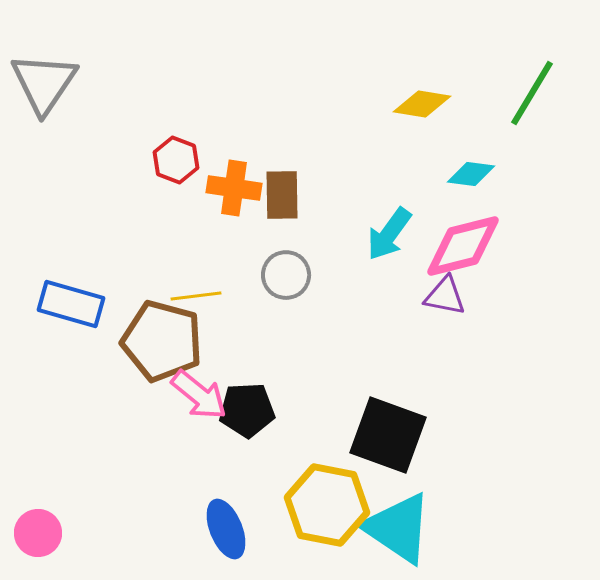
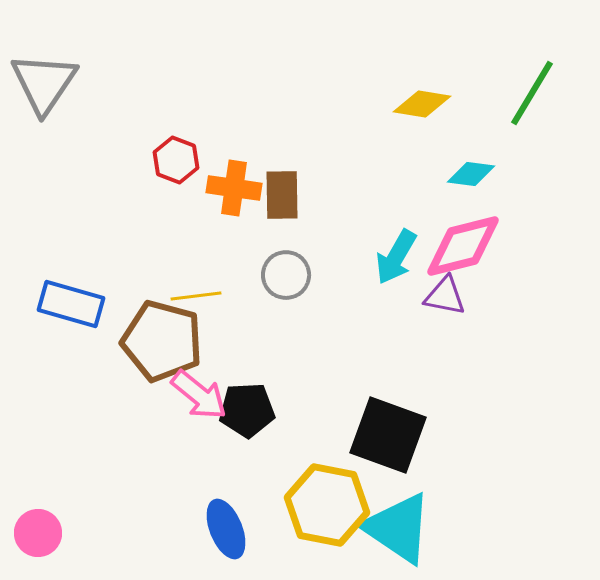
cyan arrow: moved 7 px right, 23 px down; rotated 6 degrees counterclockwise
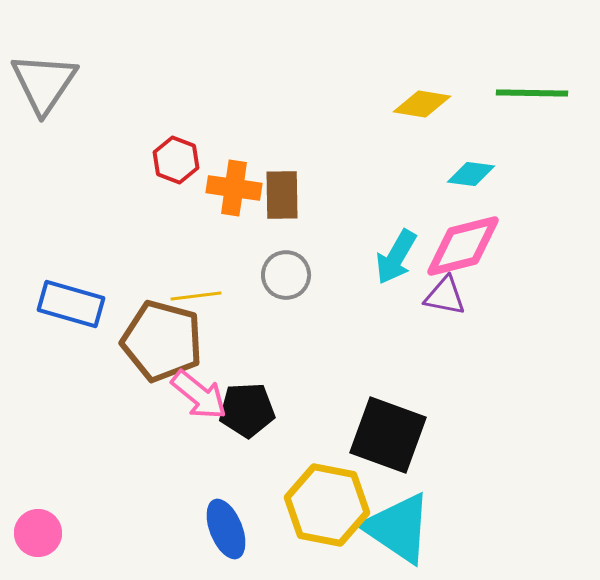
green line: rotated 60 degrees clockwise
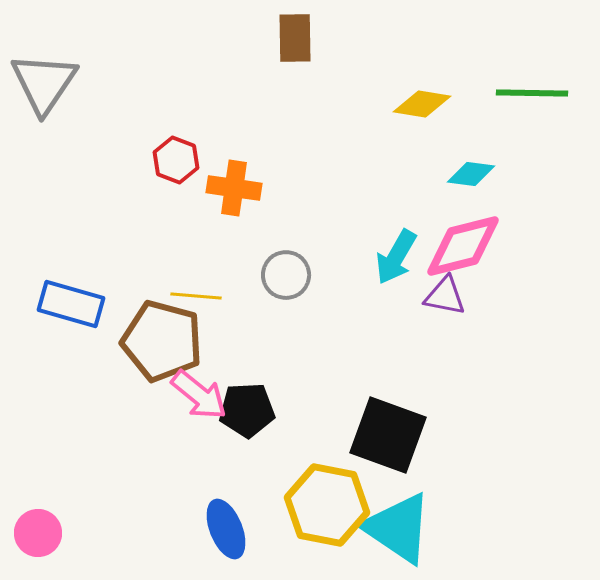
brown rectangle: moved 13 px right, 157 px up
yellow line: rotated 12 degrees clockwise
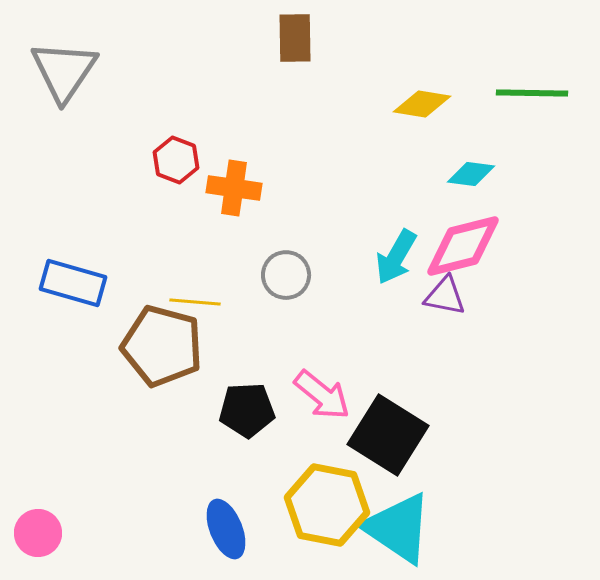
gray triangle: moved 20 px right, 12 px up
yellow line: moved 1 px left, 6 px down
blue rectangle: moved 2 px right, 21 px up
brown pentagon: moved 5 px down
pink arrow: moved 123 px right
black square: rotated 12 degrees clockwise
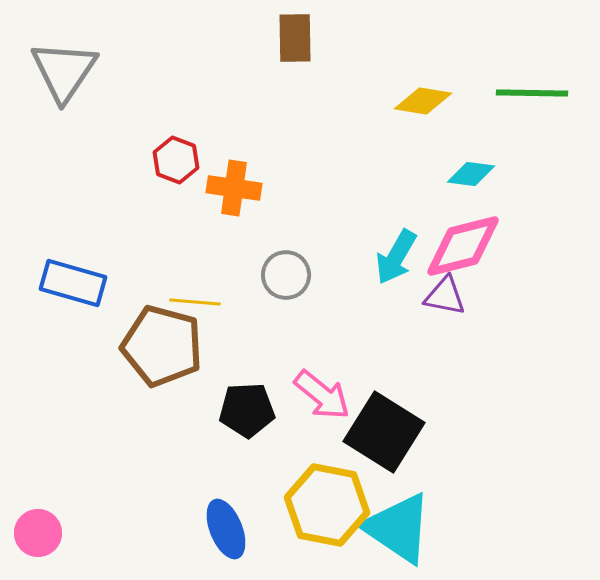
yellow diamond: moved 1 px right, 3 px up
black square: moved 4 px left, 3 px up
